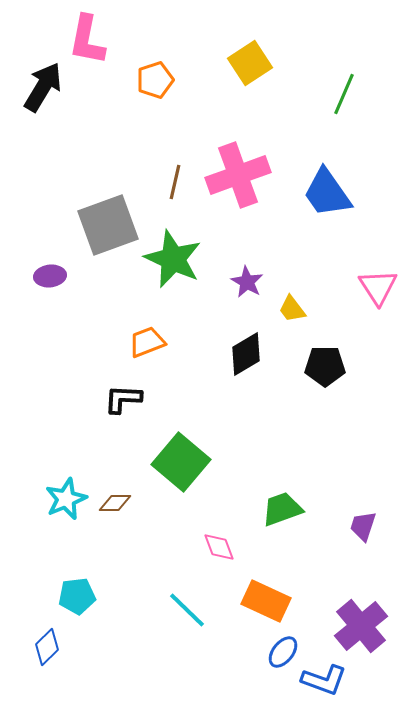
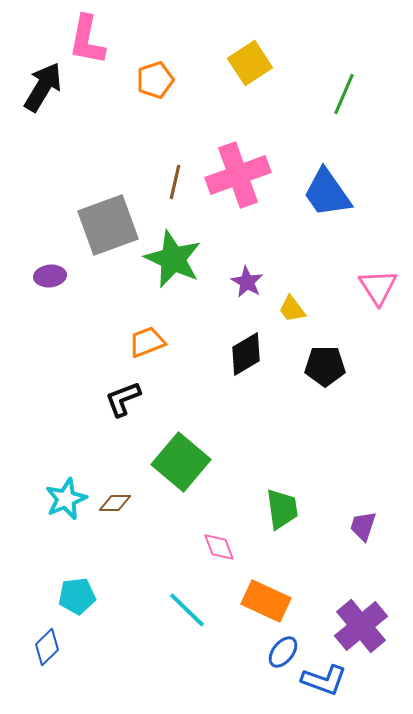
black L-shape: rotated 24 degrees counterclockwise
green trapezoid: rotated 102 degrees clockwise
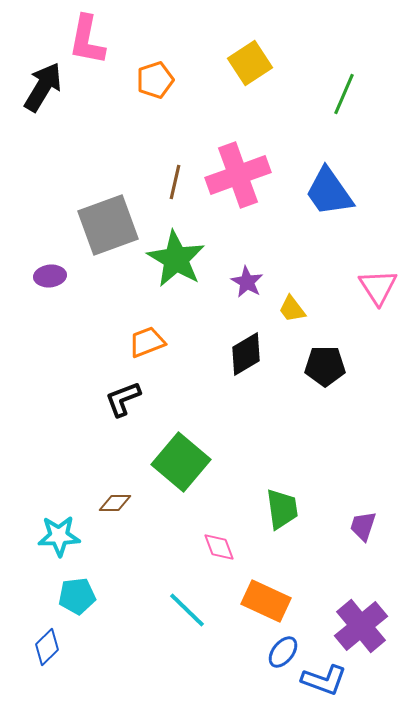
blue trapezoid: moved 2 px right, 1 px up
green star: moved 3 px right; rotated 6 degrees clockwise
cyan star: moved 7 px left, 37 px down; rotated 21 degrees clockwise
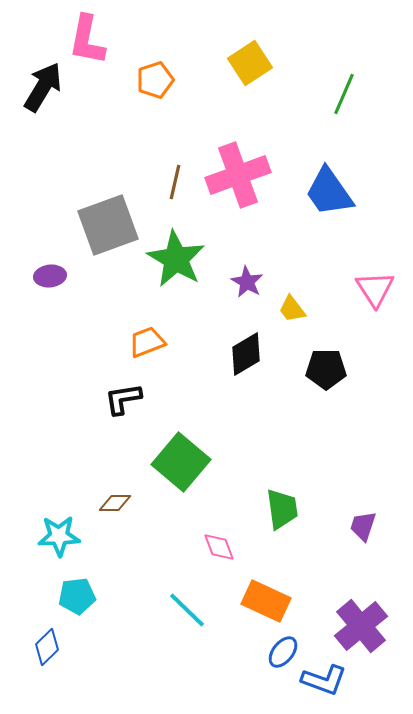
pink triangle: moved 3 px left, 2 px down
black pentagon: moved 1 px right, 3 px down
black L-shape: rotated 12 degrees clockwise
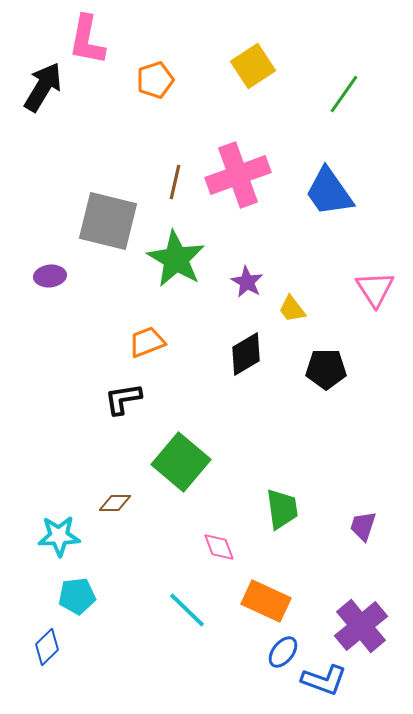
yellow square: moved 3 px right, 3 px down
green line: rotated 12 degrees clockwise
gray square: moved 4 px up; rotated 34 degrees clockwise
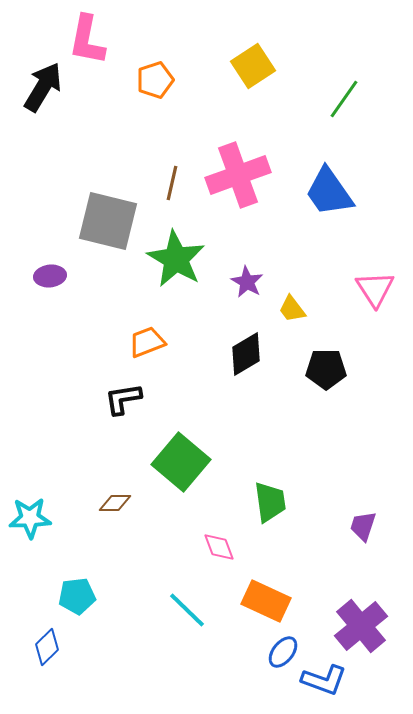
green line: moved 5 px down
brown line: moved 3 px left, 1 px down
green trapezoid: moved 12 px left, 7 px up
cyan star: moved 29 px left, 18 px up
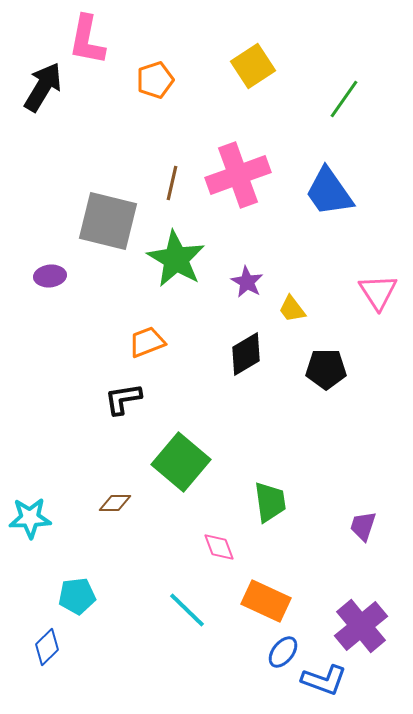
pink triangle: moved 3 px right, 3 px down
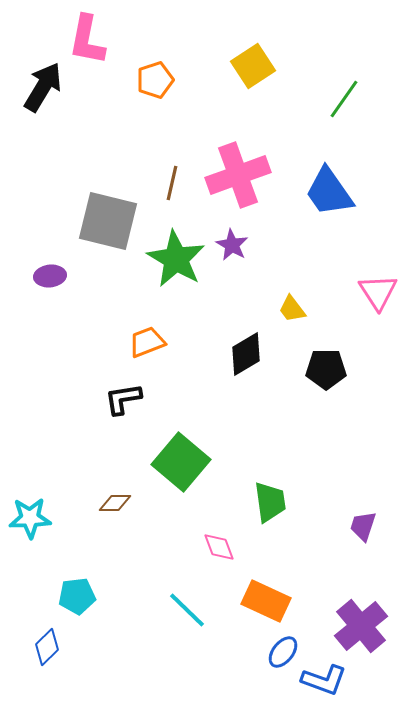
purple star: moved 15 px left, 37 px up
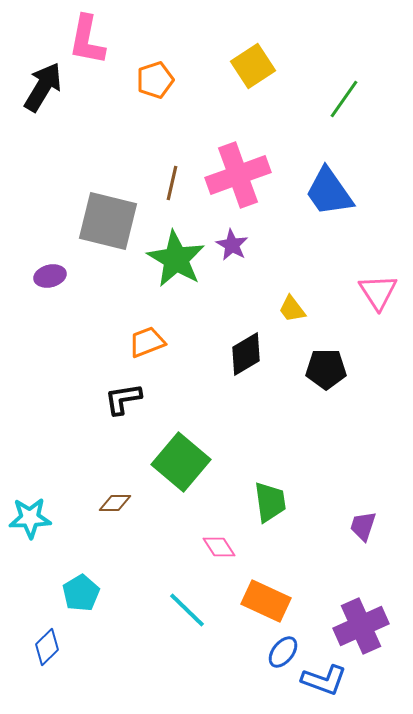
purple ellipse: rotated 8 degrees counterclockwise
pink diamond: rotated 12 degrees counterclockwise
cyan pentagon: moved 4 px right, 3 px up; rotated 24 degrees counterclockwise
purple cross: rotated 16 degrees clockwise
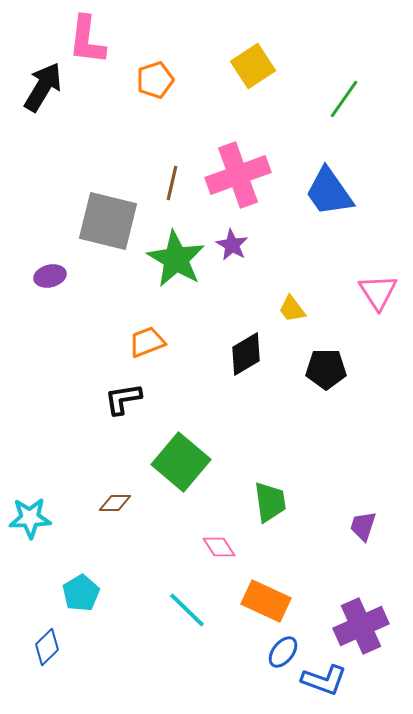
pink L-shape: rotated 4 degrees counterclockwise
